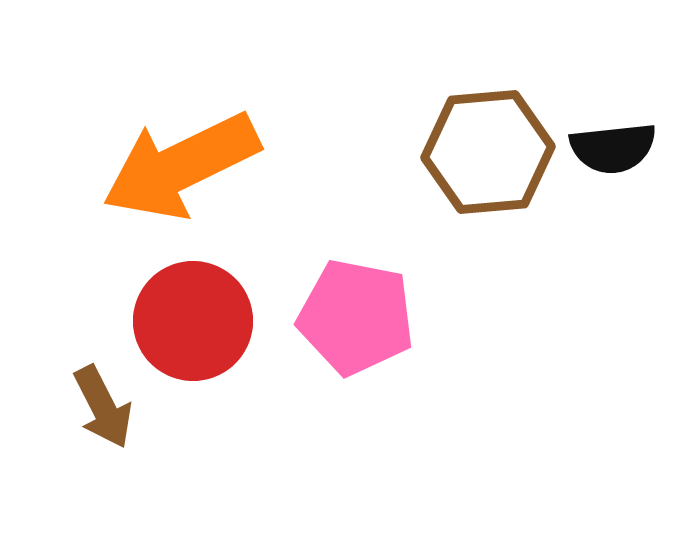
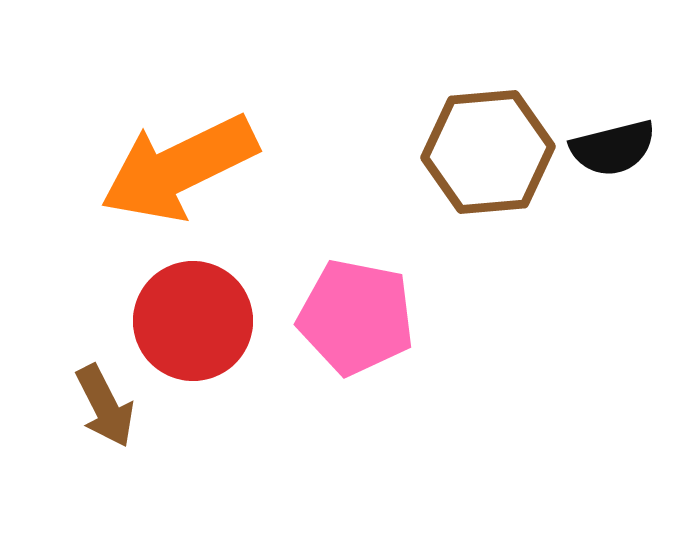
black semicircle: rotated 8 degrees counterclockwise
orange arrow: moved 2 px left, 2 px down
brown arrow: moved 2 px right, 1 px up
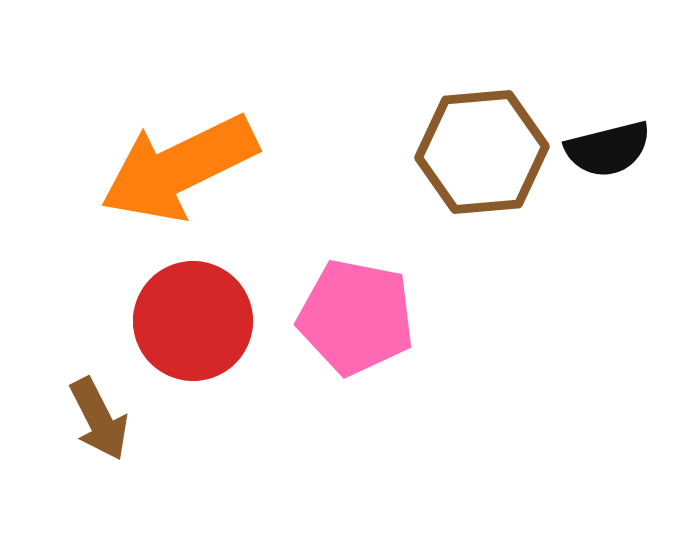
black semicircle: moved 5 px left, 1 px down
brown hexagon: moved 6 px left
brown arrow: moved 6 px left, 13 px down
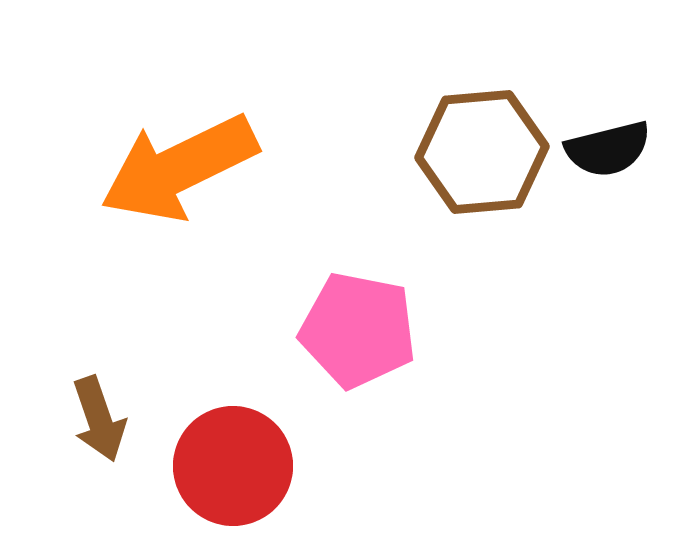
pink pentagon: moved 2 px right, 13 px down
red circle: moved 40 px right, 145 px down
brown arrow: rotated 8 degrees clockwise
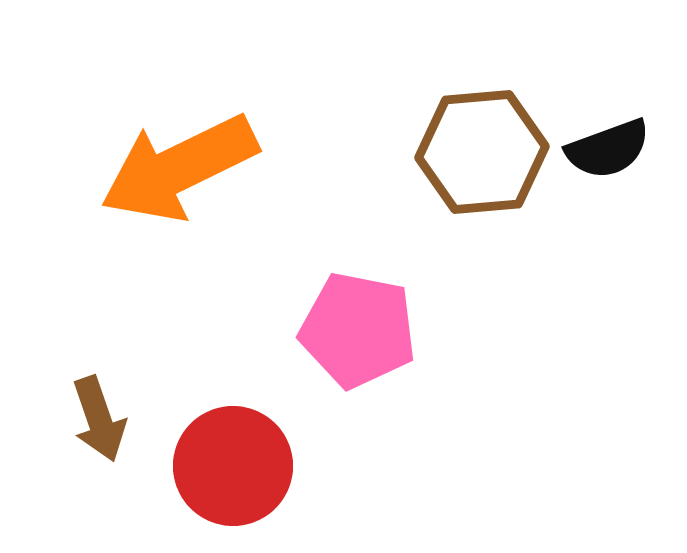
black semicircle: rotated 6 degrees counterclockwise
